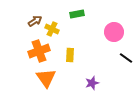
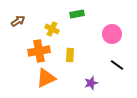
brown arrow: moved 17 px left
pink circle: moved 2 px left, 2 px down
orange cross: rotated 10 degrees clockwise
black line: moved 9 px left, 7 px down
orange triangle: rotated 40 degrees clockwise
purple star: moved 1 px left
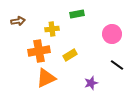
brown arrow: rotated 24 degrees clockwise
yellow cross: rotated 32 degrees counterclockwise
yellow rectangle: rotated 56 degrees clockwise
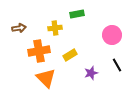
brown arrow: moved 1 px right, 7 px down
yellow cross: moved 3 px right, 1 px up
pink circle: moved 1 px down
black line: rotated 24 degrees clockwise
orange triangle: rotated 50 degrees counterclockwise
purple star: moved 10 px up
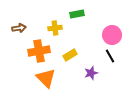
black line: moved 7 px left, 9 px up
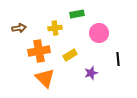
pink circle: moved 13 px left, 2 px up
black line: moved 8 px right, 3 px down; rotated 24 degrees clockwise
orange triangle: moved 1 px left
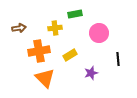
green rectangle: moved 2 px left
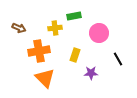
green rectangle: moved 1 px left, 2 px down
brown arrow: rotated 32 degrees clockwise
yellow rectangle: moved 5 px right; rotated 40 degrees counterclockwise
black line: rotated 24 degrees counterclockwise
purple star: rotated 16 degrees clockwise
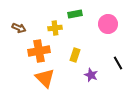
green rectangle: moved 1 px right, 2 px up
pink circle: moved 9 px right, 9 px up
black line: moved 4 px down
purple star: moved 2 px down; rotated 24 degrees clockwise
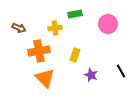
black line: moved 3 px right, 8 px down
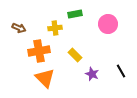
yellow rectangle: rotated 64 degrees counterclockwise
purple star: moved 1 px right, 1 px up
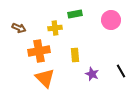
pink circle: moved 3 px right, 4 px up
yellow rectangle: rotated 40 degrees clockwise
